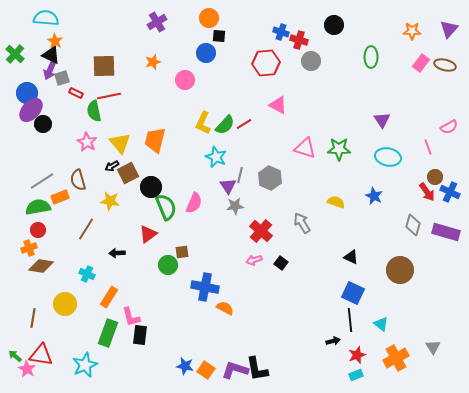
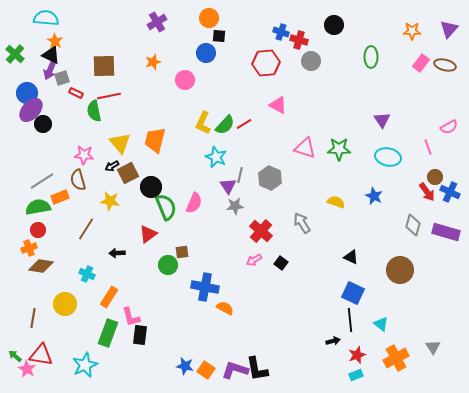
pink star at (87, 142): moved 3 px left, 13 px down; rotated 24 degrees counterclockwise
pink arrow at (254, 260): rotated 14 degrees counterclockwise
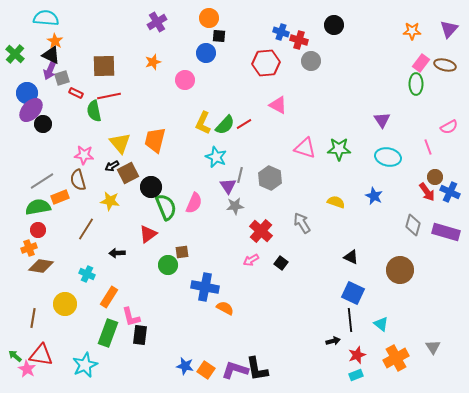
green ellipse at (371, 57): moved 45 px right, 27 px down
pink arrow at (254, 260): moved 3 px left
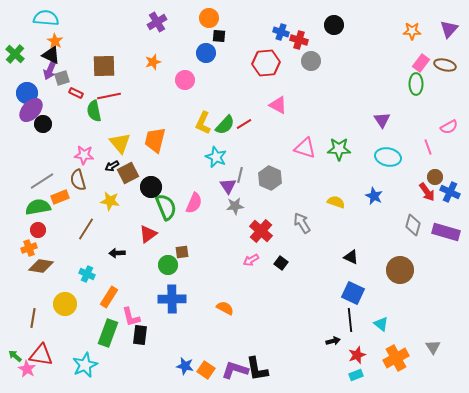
blue cross at (205, 287): moved 33 px left, 12 px down; rotated 12 degrees counterclockwise
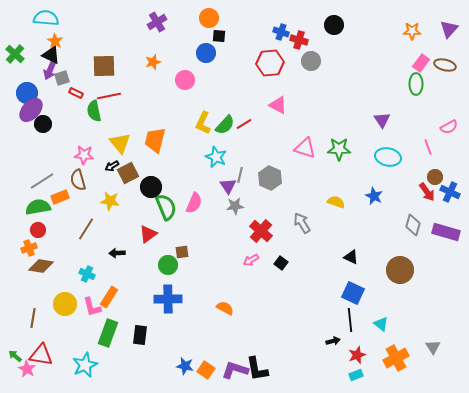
red hexagon at (266, 63): moved 4 px right
blue cross at (172, 299): moved 4 px left
pink L-shape at (131, 317): moved 39 px left, 10 px up
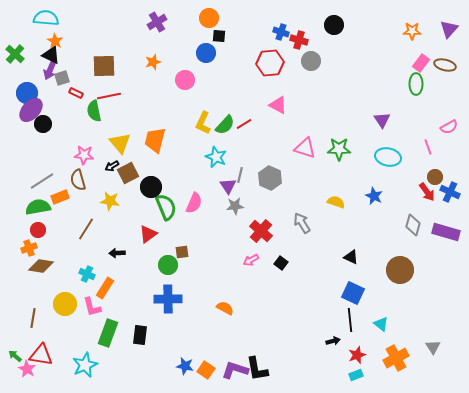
orange rectangle at (109, 297): moved 4 px left, 9 px up
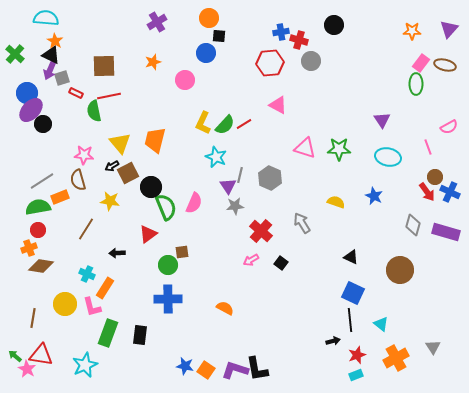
blue cross at (281, 32): rotated 28 degrees counterclockwise
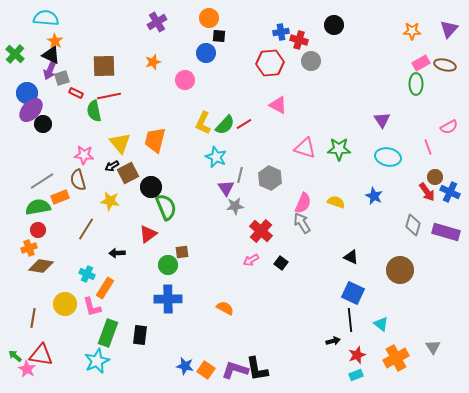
pink rectangle at (421, 63): rotated 24 degrees clockwise
purple triangle at (228, 186): moved 2 px left, 2 px down
pink semicircle at (194, 203): moved 109 px right
cyan star at (85, 365): moved 12 px right, 4 px up
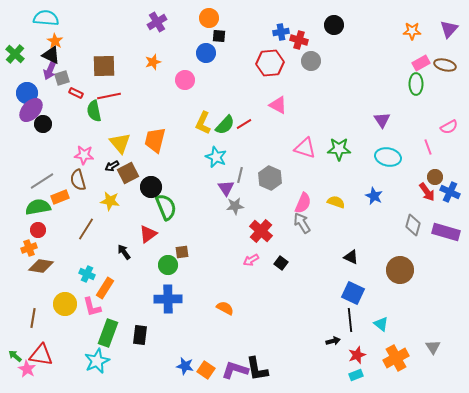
black arrow at (117, 253): moved 7 px right, 1 px up; rotated 56 degrees clockwise
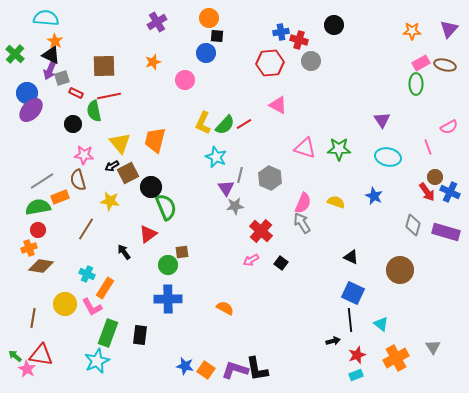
black square at (219, 36): moved 2 px left
black circle at (43, 124): moved 30 px right
pink L-shape at (92, 307): rotated 15 degrees counterclockwise
